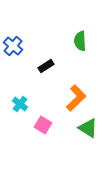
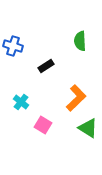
blue cross: rotated 24 degrees counterclockwise
cyan cross: moved 1 px right, 2 px up
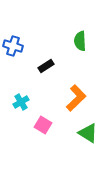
cyan cross: rotated 21 degrees clockwise
green triangle: moved 5 px down
